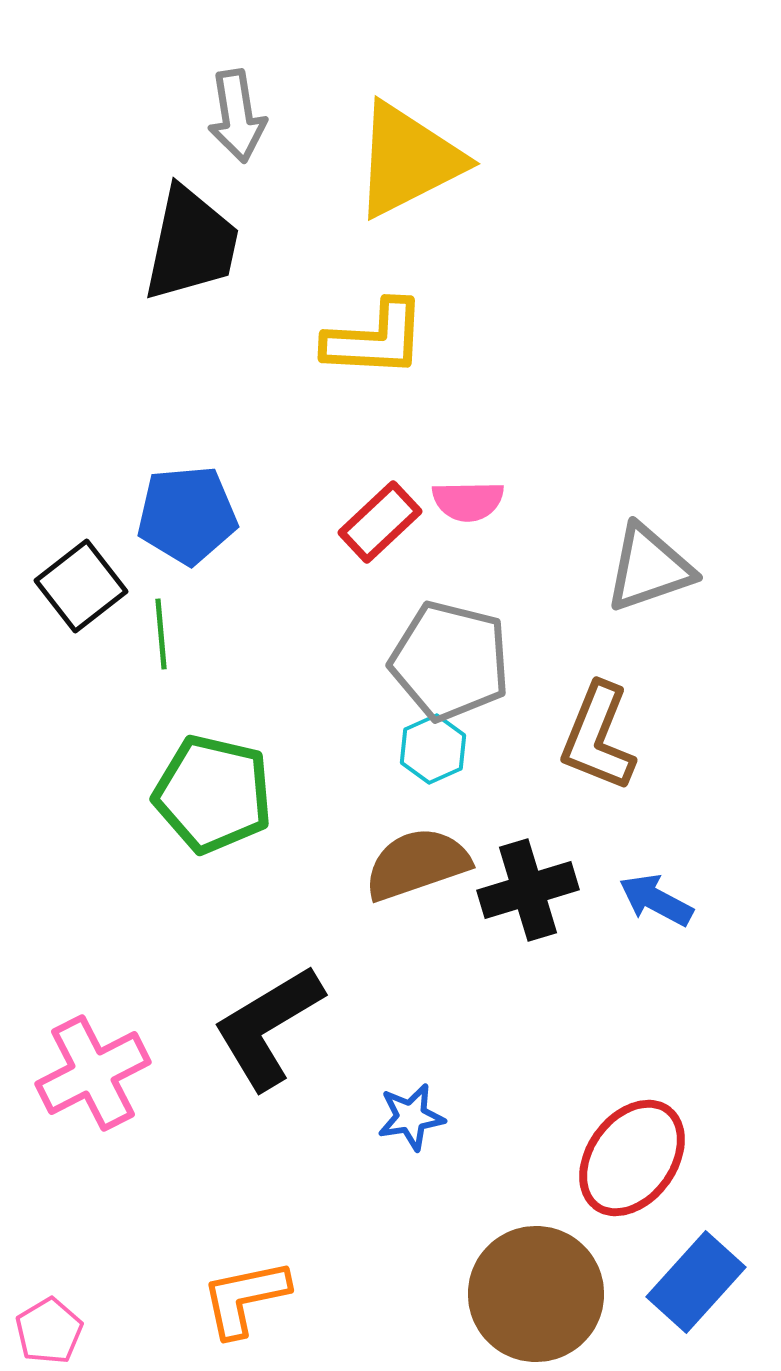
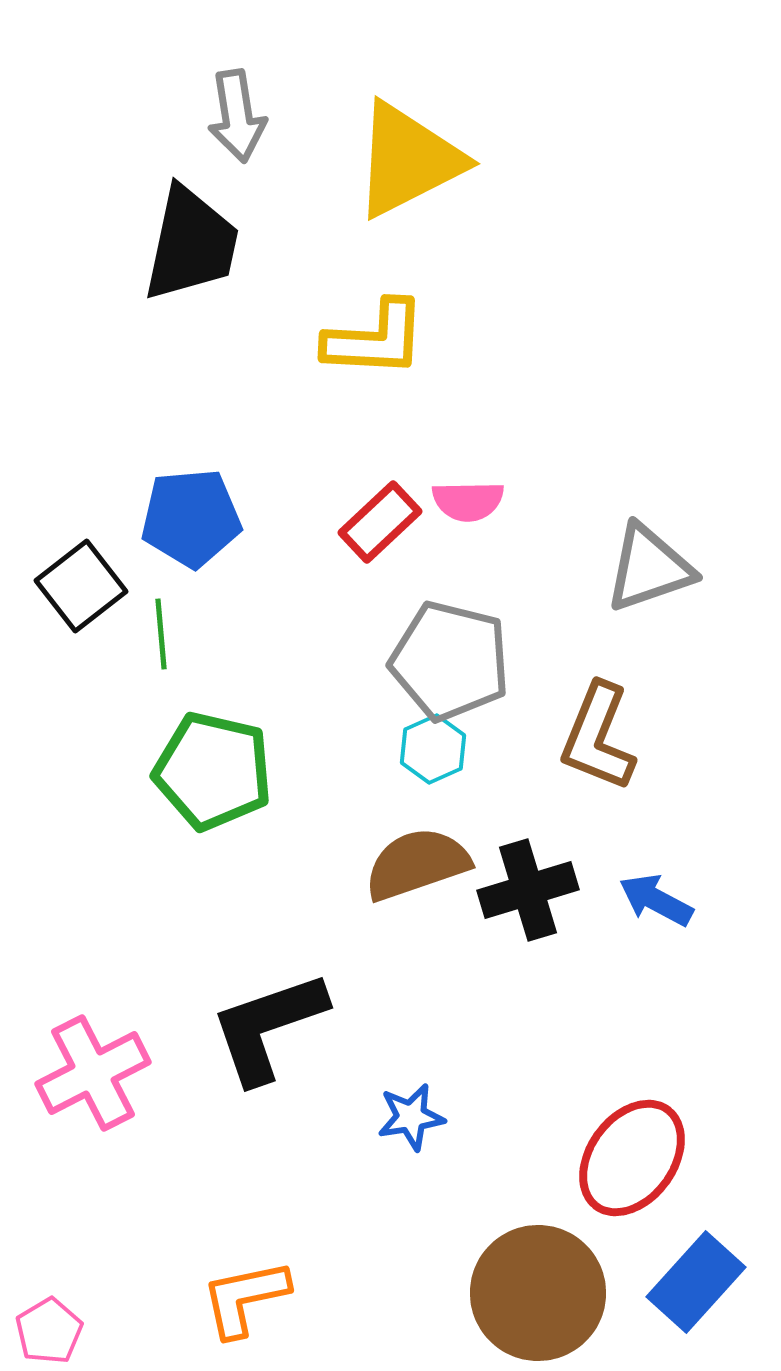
blue pentagon: moved 4 px right, 3 px down
green pentagon: moved 23 px up
black L-shape: rotated 12 degrees clockwise
brown circle: moved 2 px right, 1 px up
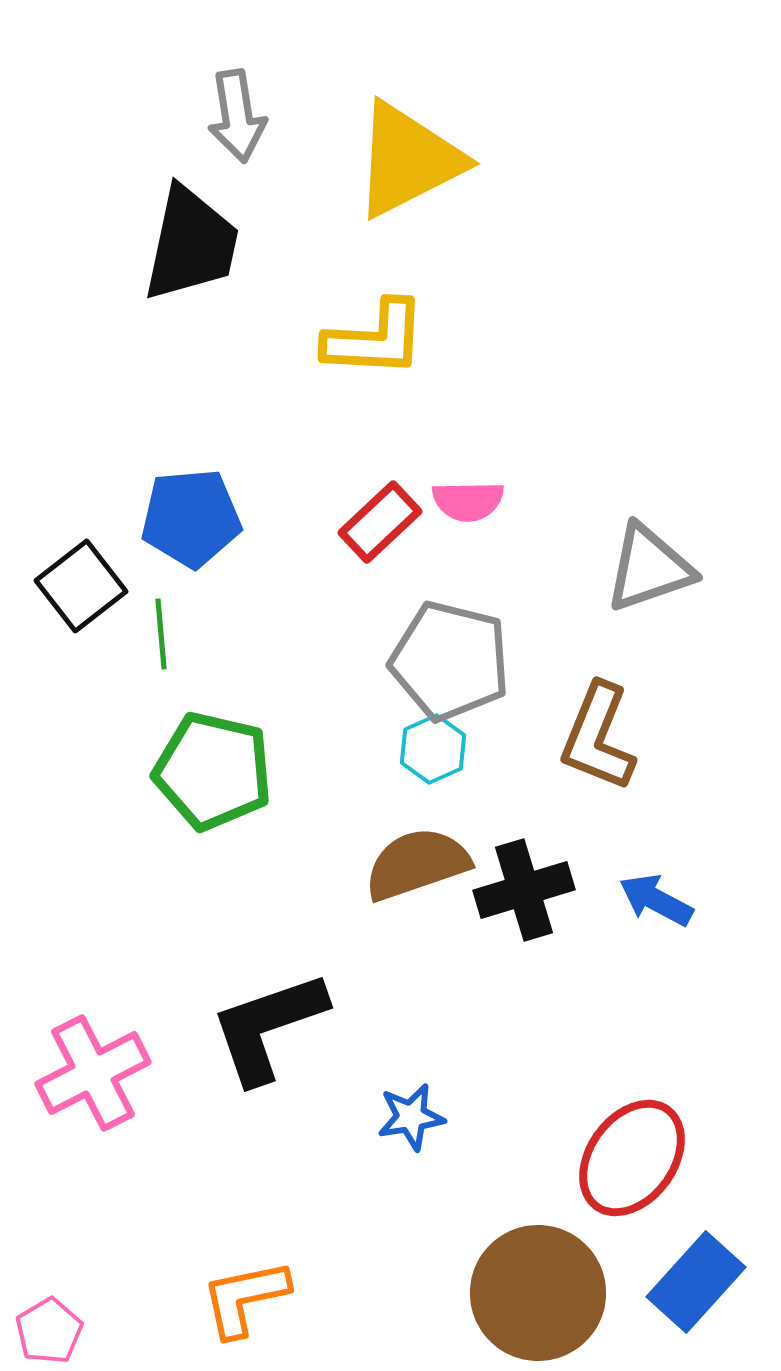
black cross: moved 4 px left
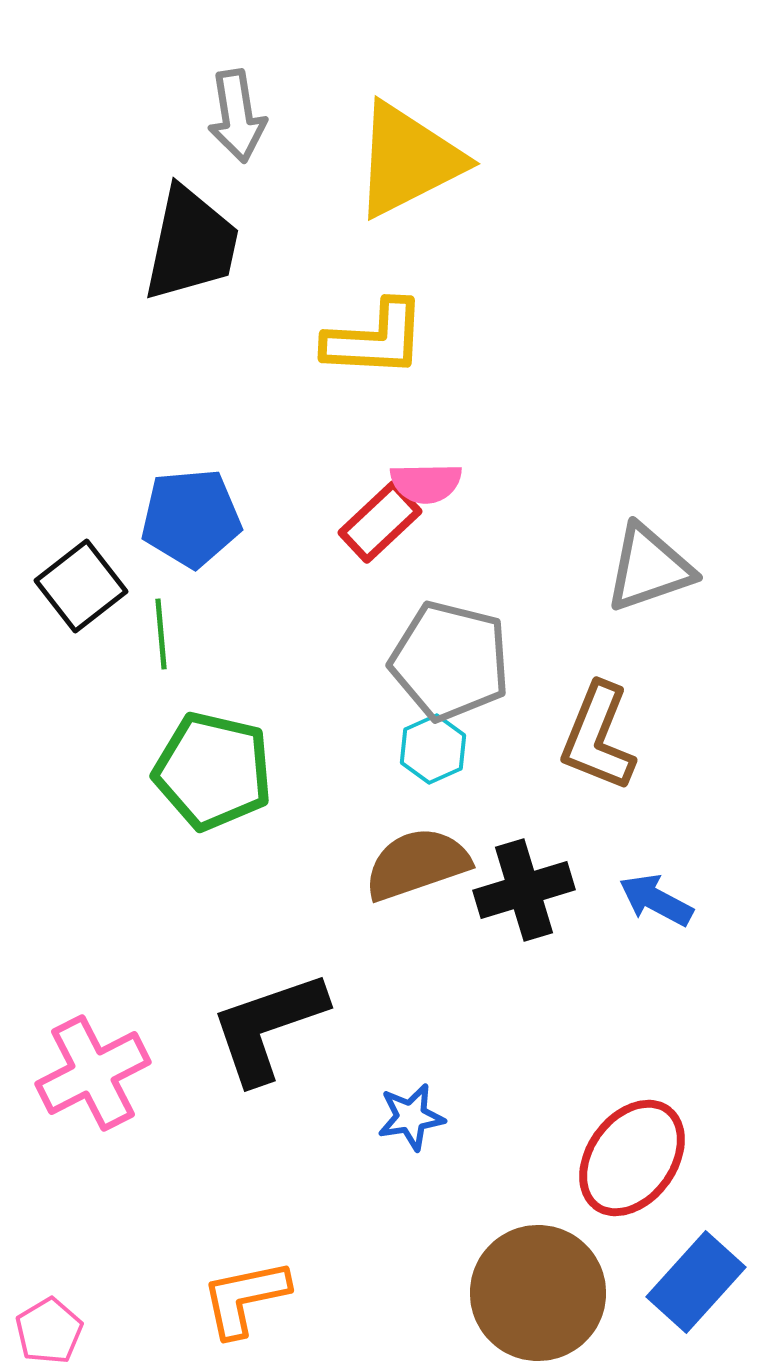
pink semicircle: moved 42 px left, 18 px up
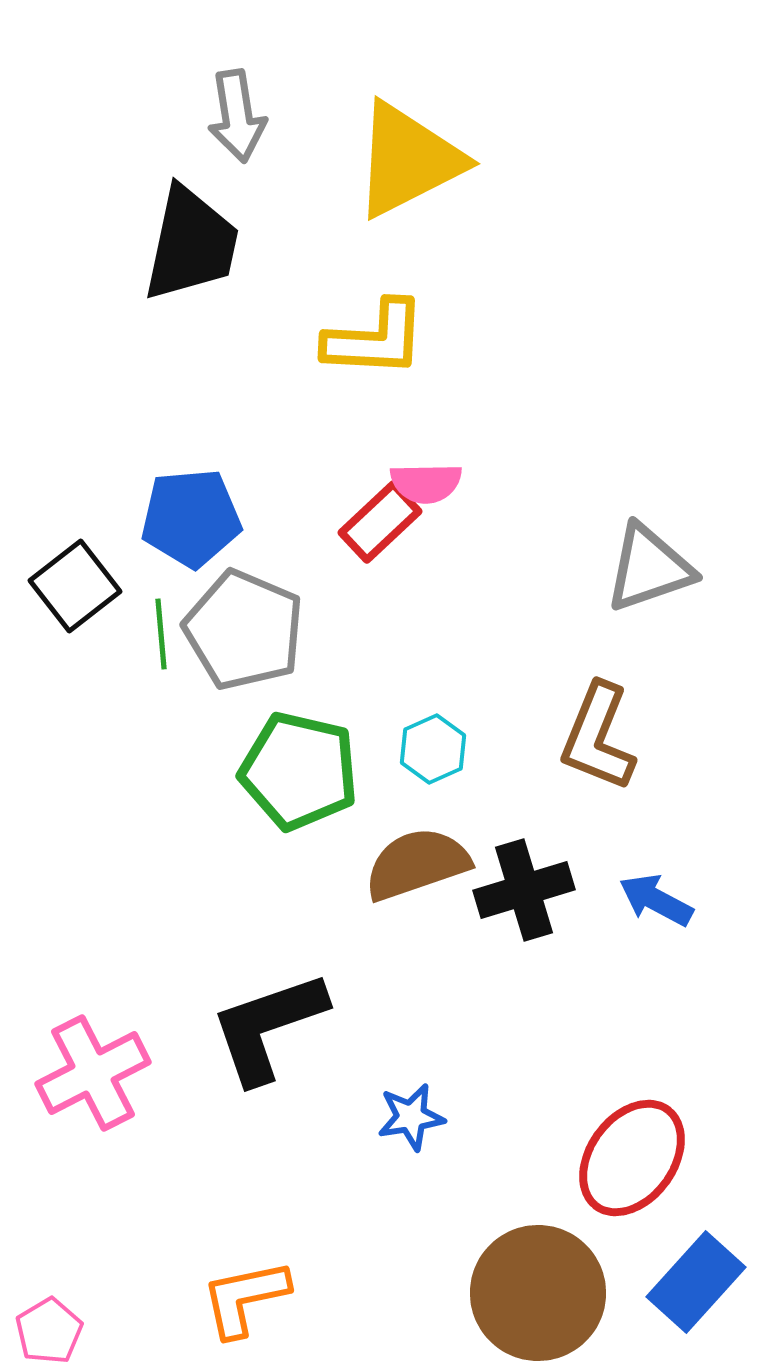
black square: moved 6 px left
gray pentagon: moved 206 px left, 31 px up; rotated 9 degrees clockwise
green pentagon: moved 86 px right
